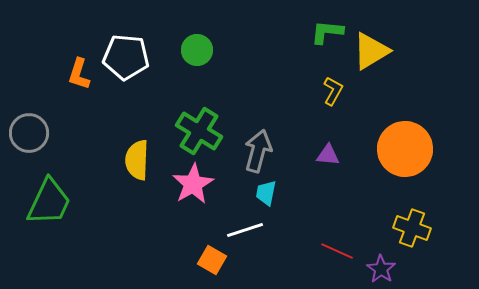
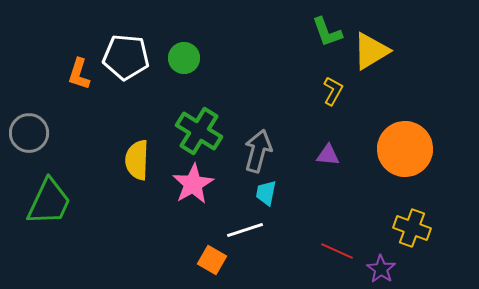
green L-shape: rotated 116 degrees counterclockwise
green circle: moved 13 px left, 8 px down
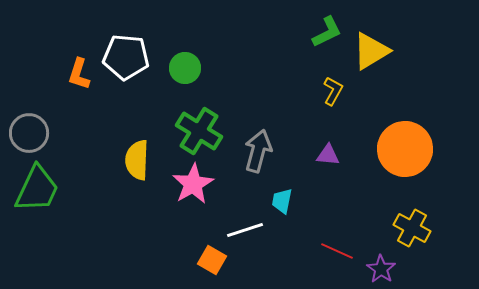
green L-shape: rotated 96 degrees counterclockwise
green circle: moved 1 px right, 10 px down
cyan trapezoid: moved 16 px right, 8 px down
green trapezoid: moved 12 px left, 13 px up
yellow cross: rotated 9 degrees clockwise
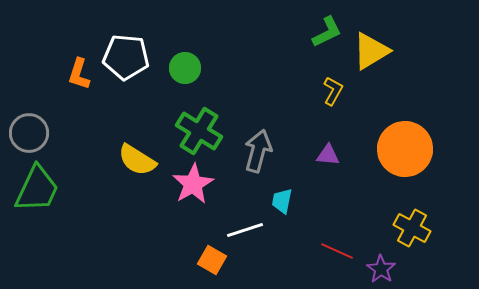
yellow semicircle: rotated 60 degrees counterclockwise
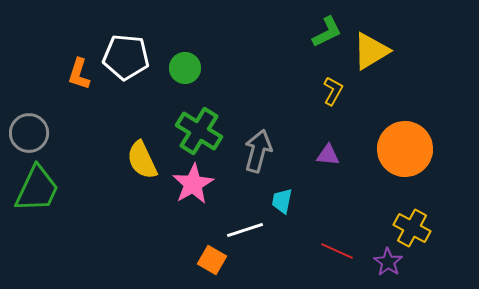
yellow semicircle: moved 5 px right; rotated 33 degrees clockwise
purple star: moved 7 px right, 7 px up
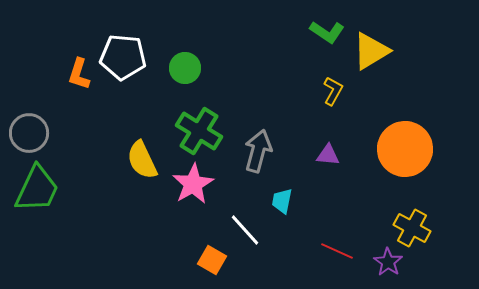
green L-shape: rotated 60 degrees clockwise
white pentagon: moved 3 px left
white line: rotated 66 degrees clockwise
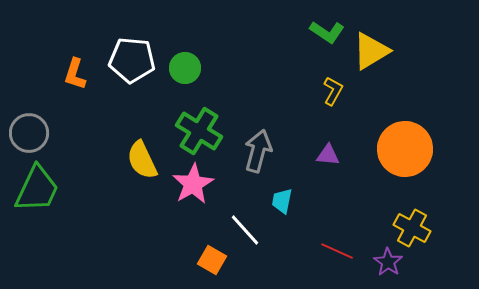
white pentagon: moved 9 px right, 3 px down
orange L-shape: moved 4 px left
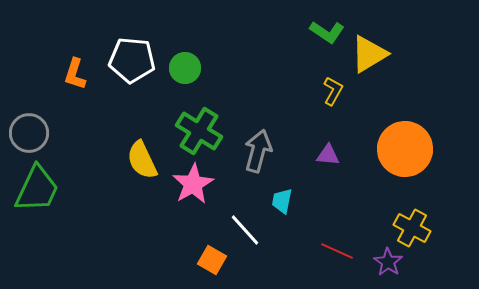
yellow triangle: moved 2 px left, 3 px down
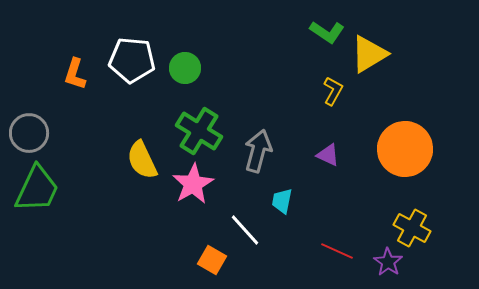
purple triangle: rotated 20 degrees clockwise
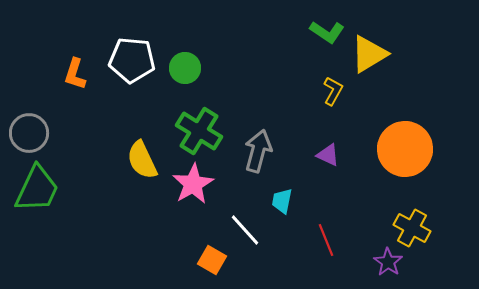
red line: moved 11 px left, 11 px up; rotated 44 degrees clockwise
